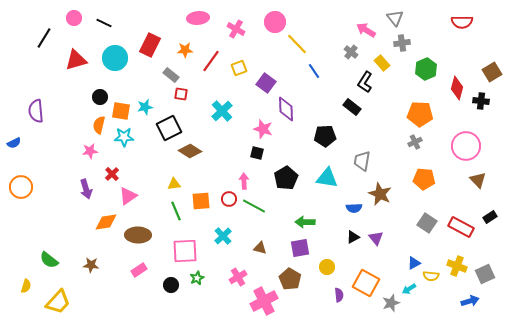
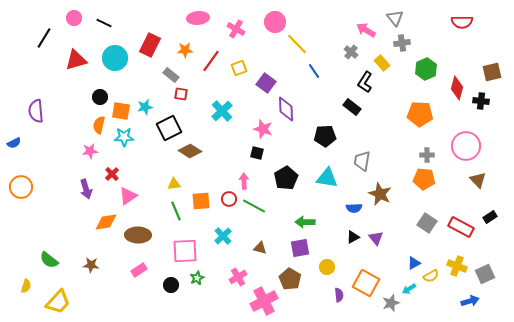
brown square at (492, 72): rotated 18 degrees clockwise
gray cross at (415, 142): moved 12 px right, 13 px down; rotated 24 degrees clockwise
yellow semicircle at (431, 276): rotated 35 degrees counterclockwise
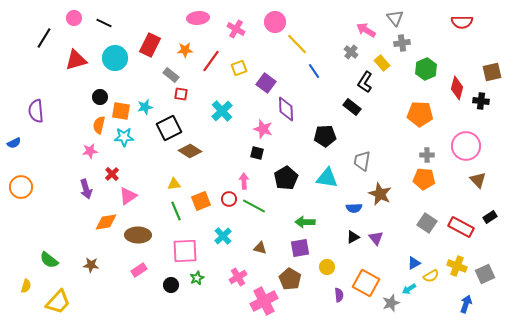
orange square at (201, 201): rotated 18 degrees counterclockwise
blue arrow at (470, 301): moved 4 px left, 3 px down; rotated 54 degrees counterclockwise
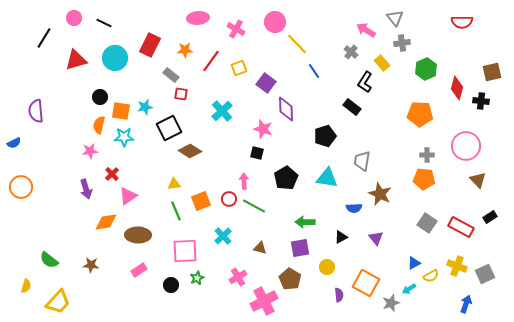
black pentagon at (325, 136): rotated 15 degrees counterclockwise
black triangle at (353, 237): moved 12 px left
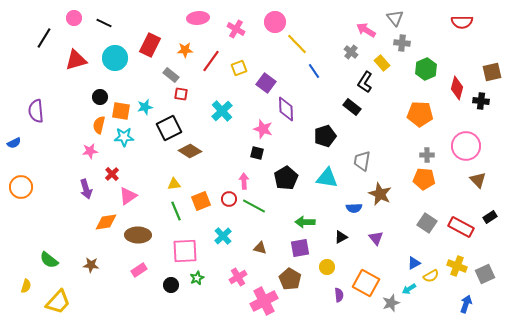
gray cross at (402, 43): rotated 14 degrees clockwise
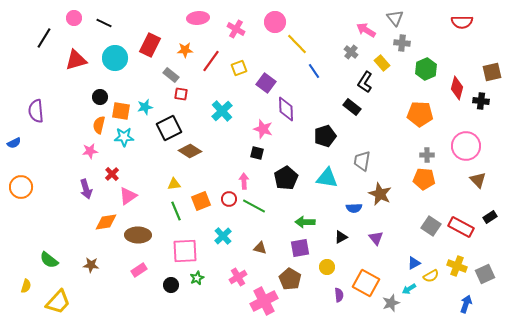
gray square at (427, 223): moved 4 px right, 3 px down
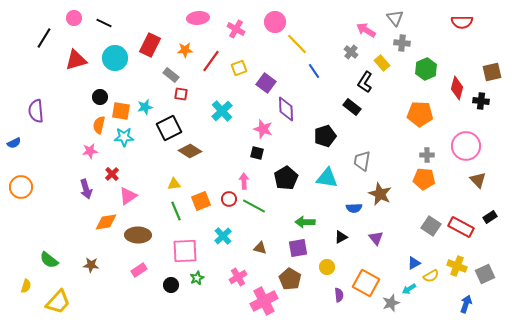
purple square at (300, 248): moved 2 px left
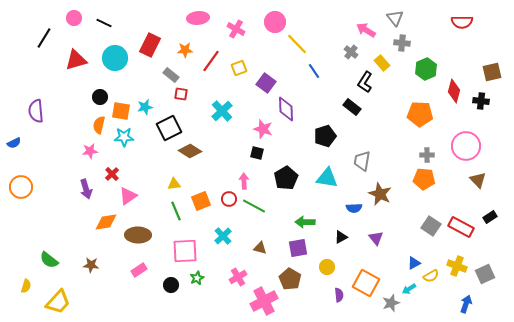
red diamond at (457, 88): moved 3 px left, 3 px down
